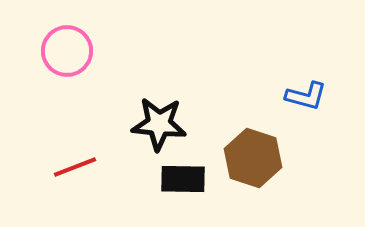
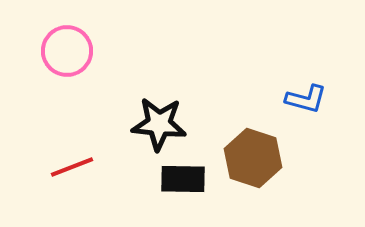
blue L-shape: moved 3 px down
red line: moved 3 px left
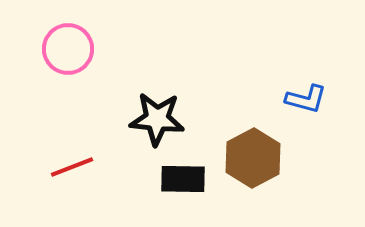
pink circle: moved 1 px right, 2 px up
black star: moved 2 px left, 5 px up
brown hexagon: rotated 14 degrees clockwise
